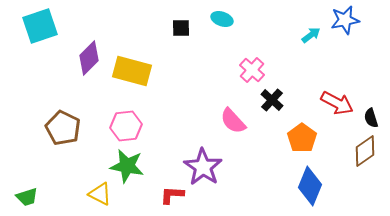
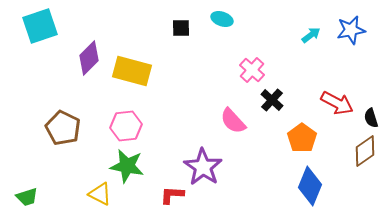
blue star: moved 6 px right, 10 px down
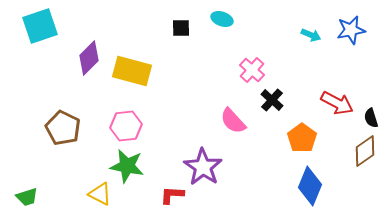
cyan arrow: rotated 60 degrees clockwise
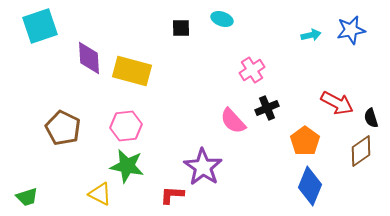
cyan arrow: rotated 36 degrees counterclockwise
purple diamond: rotated 48 degrees counterclockwise
pink cross: rotated 15 degrees clockwise
black cross: moved 5 px left, 8 px down; rotated 25 degrees clockwise
orange pentagon: moved 3 px right, 3 px down
brown diamond: moved 4 px left
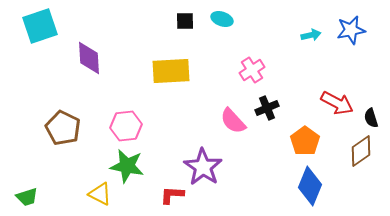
black square: moved 4 px right, 7 px up
yellow rectangle: moved 39 px right; rotated 18 degrees counterclockwise
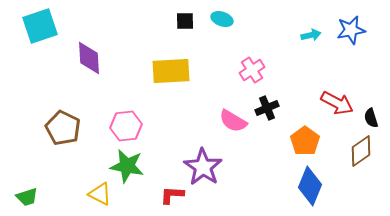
pink semicircle: rotated 16 degrees counterclockwise
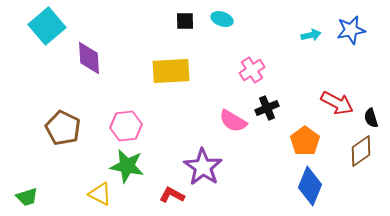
cyan square: moved 7 px right; rotated 21 degrees counterclockwise
red L-shape: rotated 25 degrees clockwise
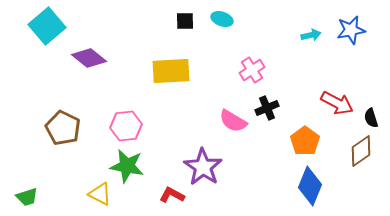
purple diamond: rotated 48 degrees counterclockwise
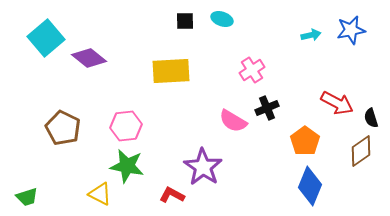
cyan square: moved 1 px left, 12 px down
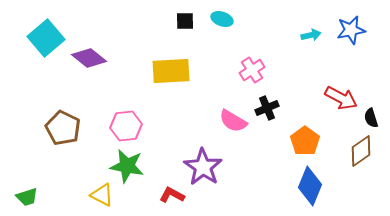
red arrow: moved 4 px right, 5 px up
yellow triangle: moved 2 px right, 1 px down
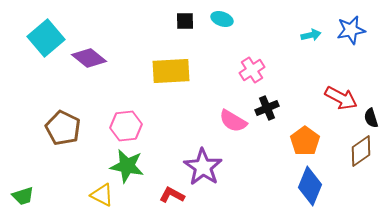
green trapezoid: moved 4 px left, 1 px up
